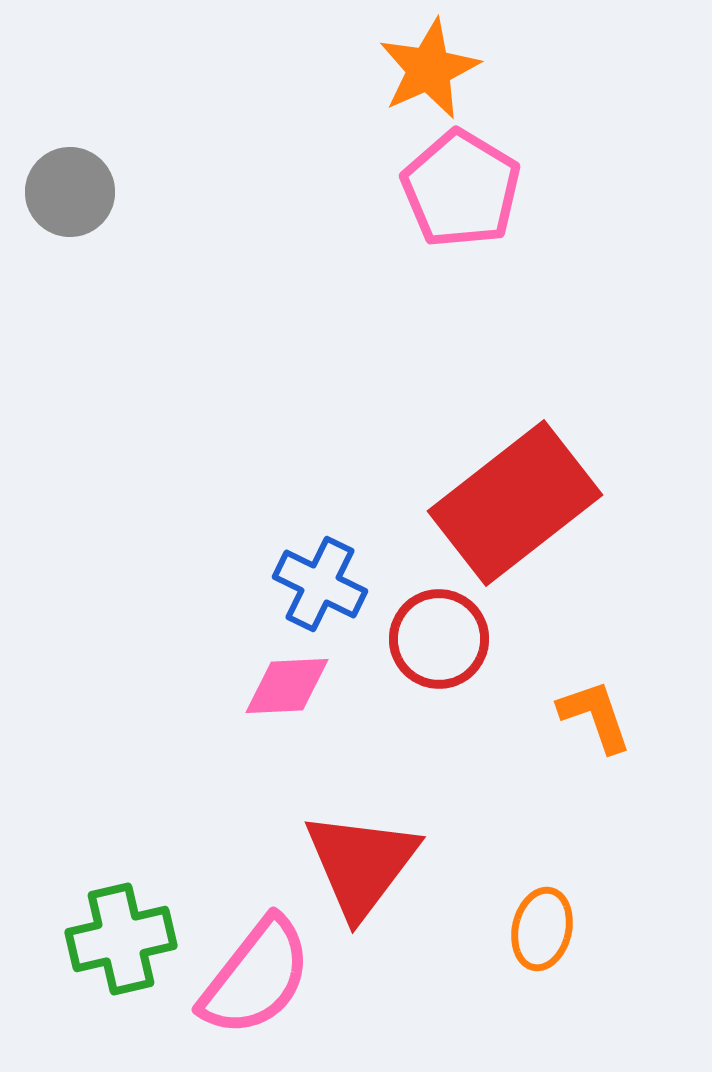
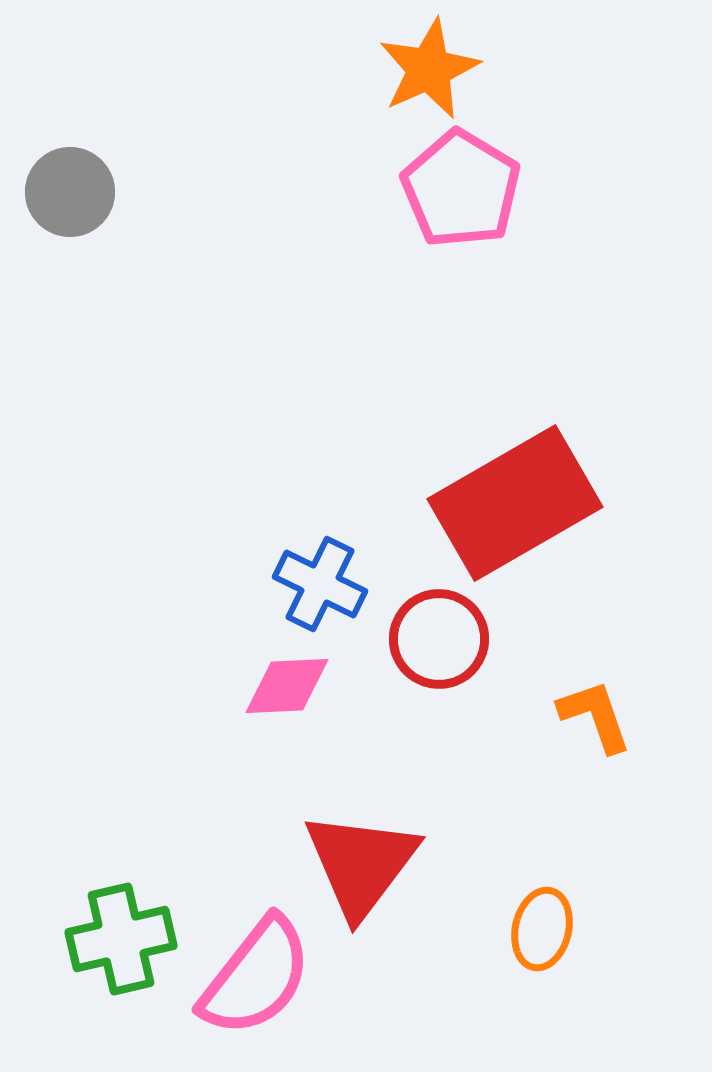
red rectangle: rotated 8 degrees clockwise
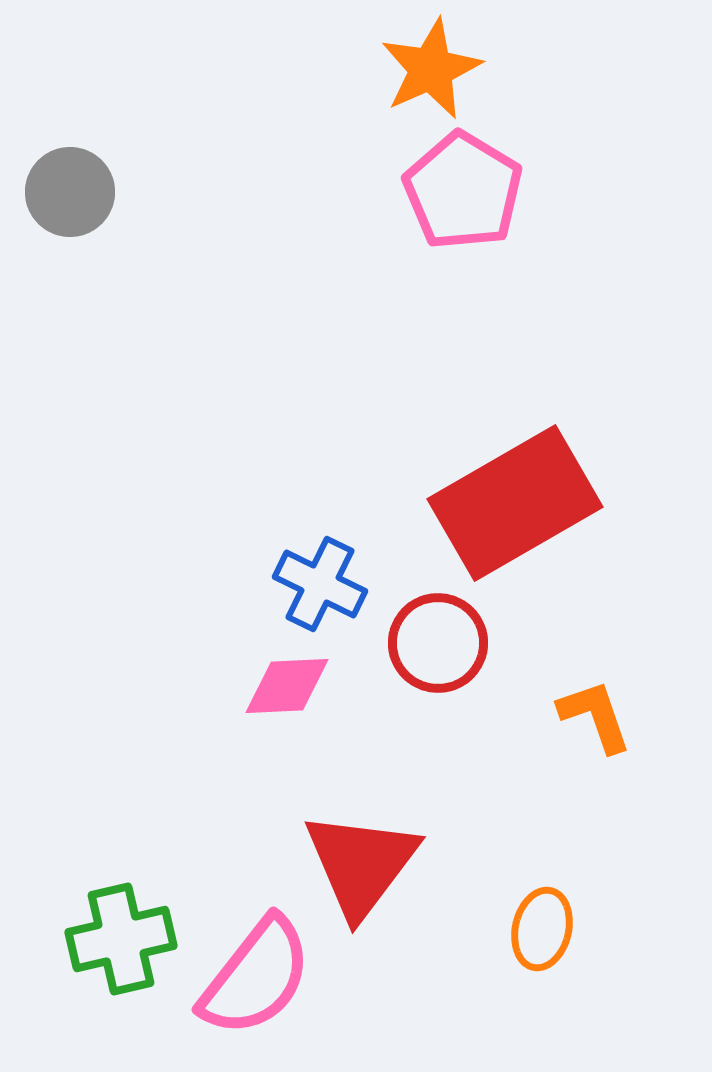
orange star: moved 2 px right
pink pentagon: moved 2 px right, 2 px down
red circle: moved 1 px left, 4 px down
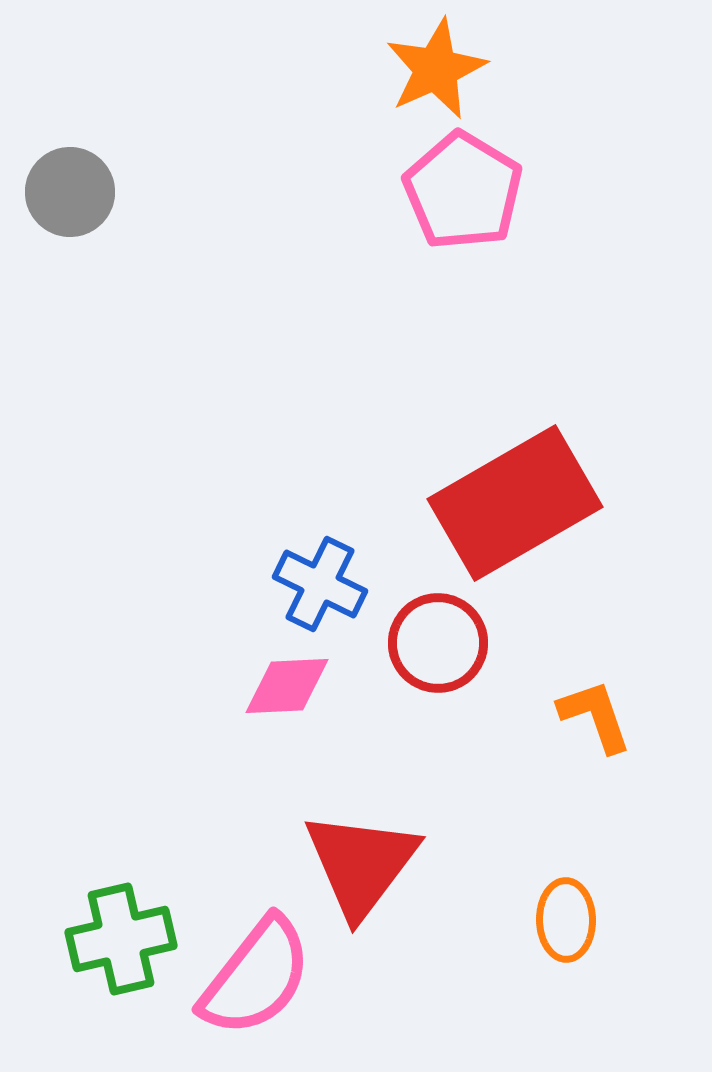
orange star: moved 5 px right
orange ellipse: moved 24 px right, 9 px up; rotated 14 degrees counterclockwise
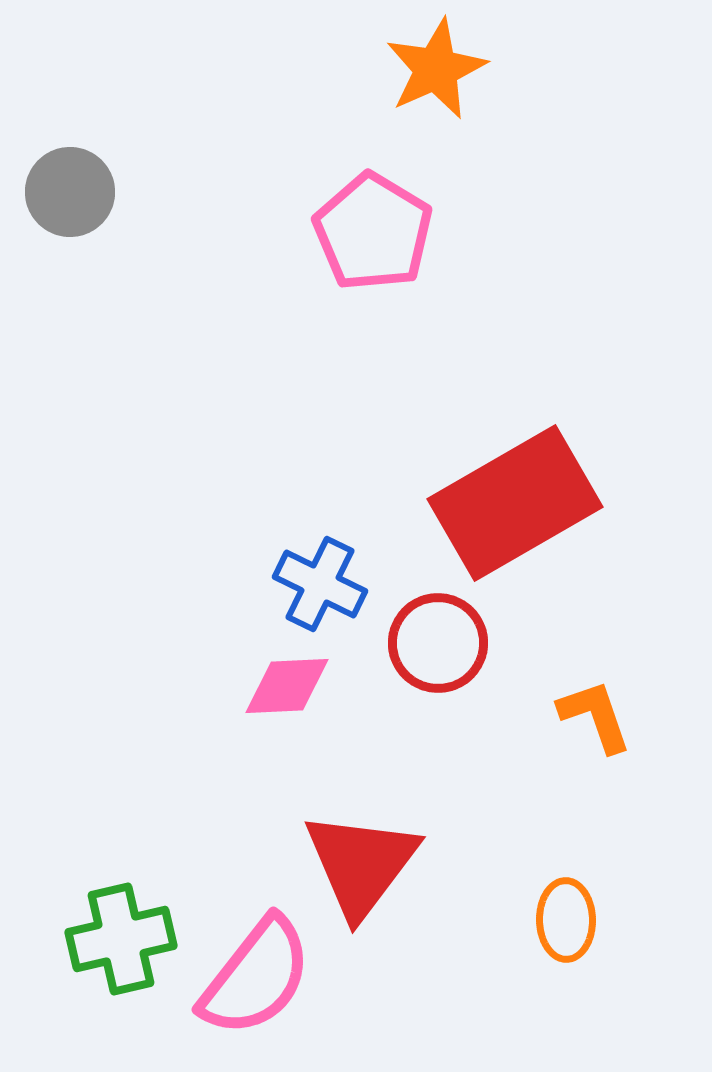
pink pentagon: moved 90 px left, 41 px down
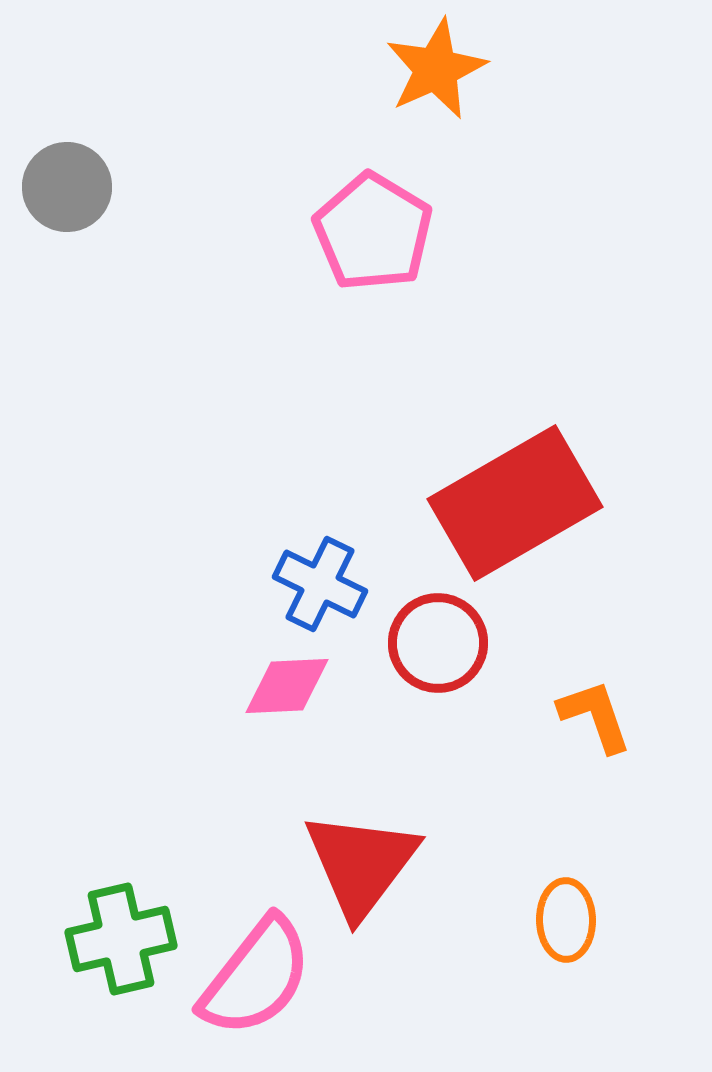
gray circle: moved 3 px left, 5 px up
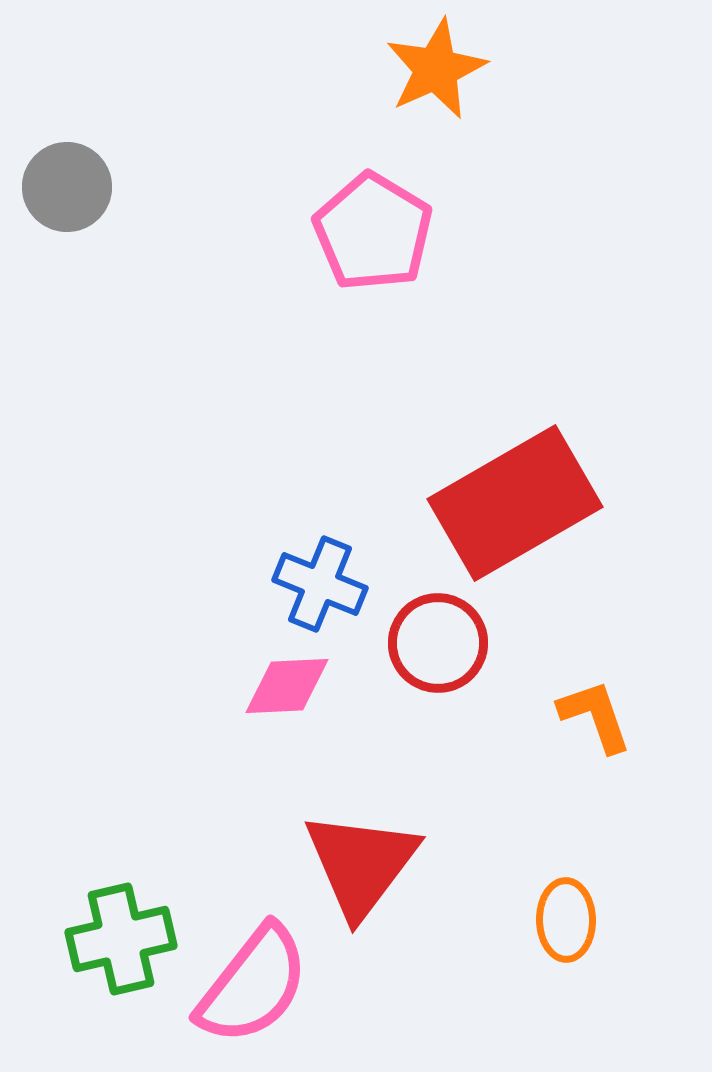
blue cross: rotated 4 degrees counterclockwise
pink semicircle: moved 3 px left, 8 px down
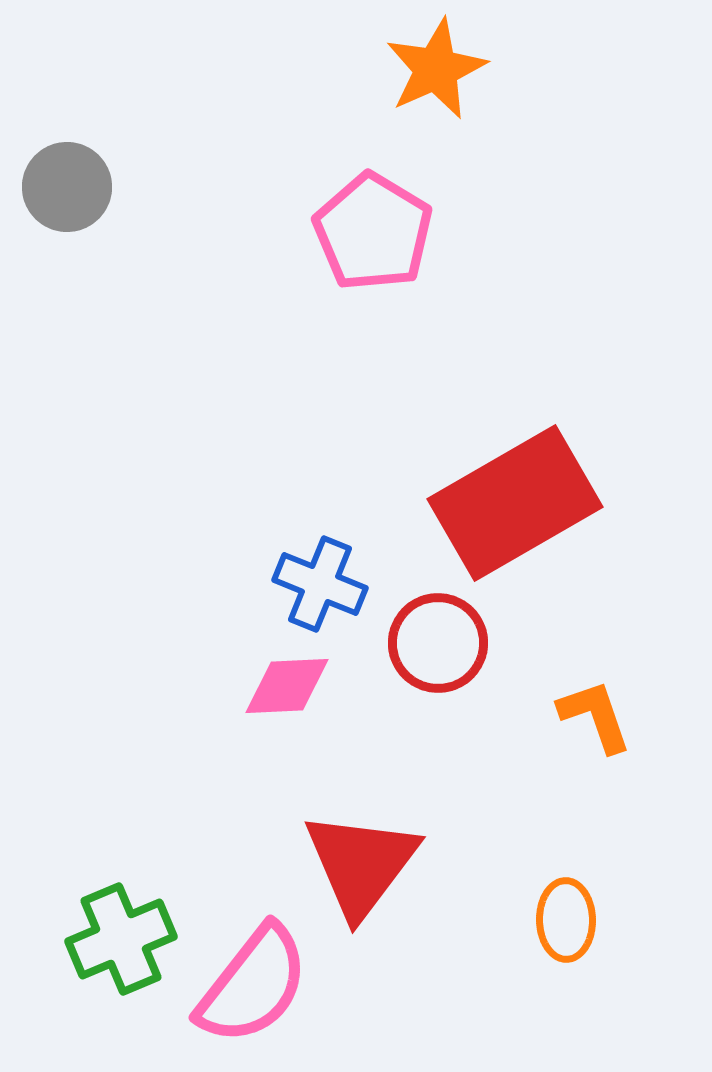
green cross: rotated 10 degrees counterclockwise
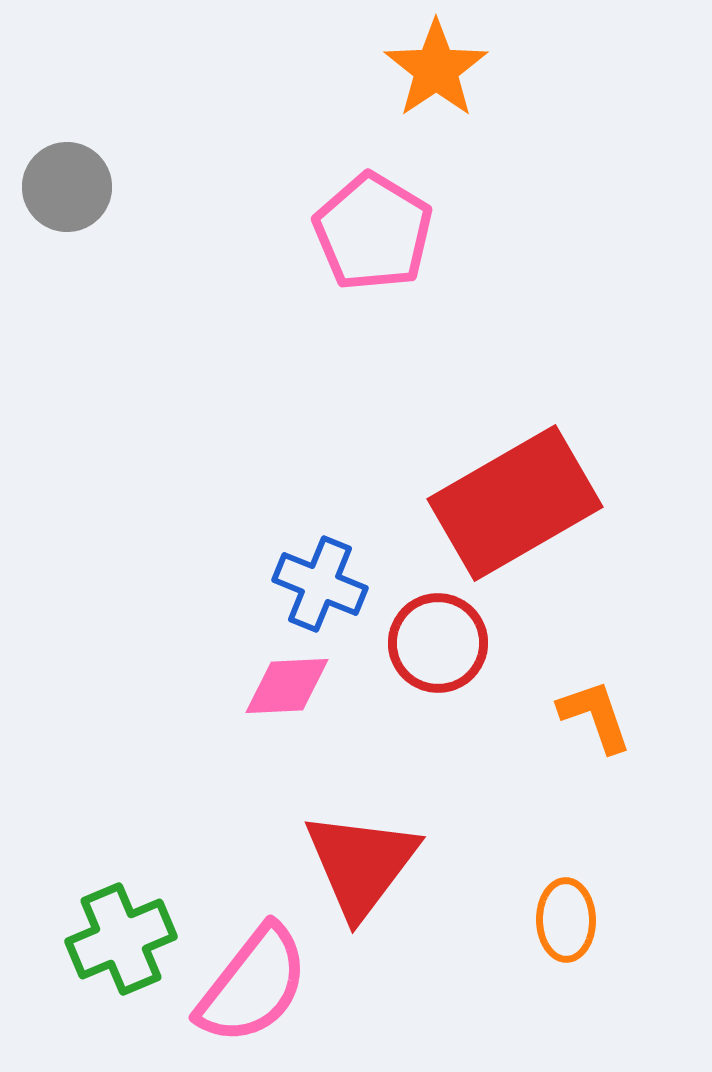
orange star: rotated 10 degrees counterclockwise
